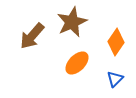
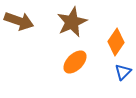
brown arrow: moved 13 px left, 15 px up; rotated 112 degrees counterclockwise
orange ellipse: moved 2 px left, 1 px up
blue triangle: moved 8 px right, 7 px up
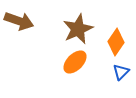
brown star: moved 6 px right, 7 px down
blue triangle: moved 2 px left
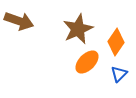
orange ellipse: moved 12 px right
blue triangle: moved 2 px left, 2 px down
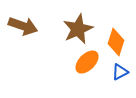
brown arrow: moved 4 px right, 5 px down
orange diamond: rotated 16 degrees counterclockwise
blue triangle: moved 1 px right, 2 px up; rotated 18 degrees clockwise
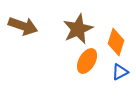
orange ellipse: moved 1 px up; rotated 15 degrees counterclockwise
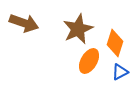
brown arrow: moved 1 px right, 3 px up
orange diamond: moved 1 px left, 1 px down
orange ellipse: moved 2 px right
